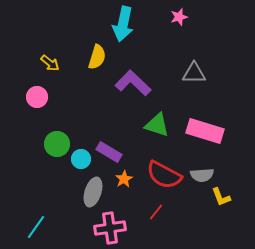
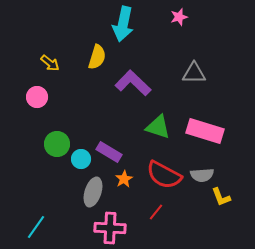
green triangle: moved 1 px right, 2 px down
pink cross: rotated 12 degrees clockwise
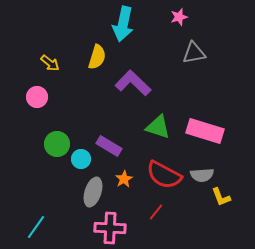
gray triangle: moved 20 px up; rotated 10 degrees counterclockwise
purple rectangle: moved 6 px up
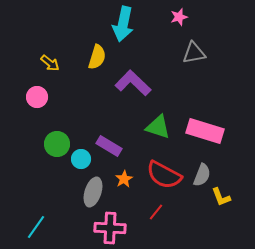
gray semicircle: rotated 65 degrees counterclockwise
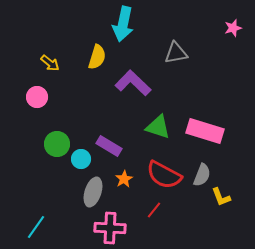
pink star: moved 54 px right, 11 px down
gray triangle: moved 18 px left
red line: moved 2 px left, 2 px up
